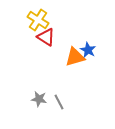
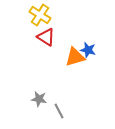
yellow cross: moved 2 px right, 5 px up
blue star: rotated 14 degrees counterclockwise
gray line: moved 9 px down
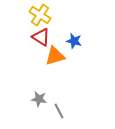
red triangle: moved 5 px left
blue star: moved 14 px left, 9 px up
orange triangle: moved 20 px left, 1 px up
